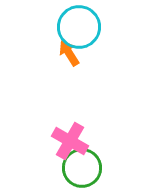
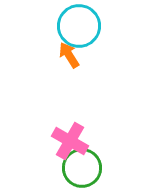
cyan circle: moved 1 px up
orange arrow: moved 2 px down
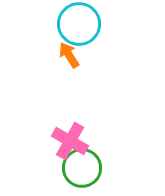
cyan circle: moved 2 px up
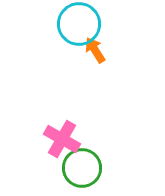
orange arrow: moved 26 px right, 5 px up
pink cross: moved 8 px left, 2 px up
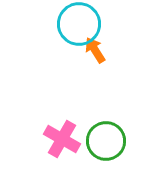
green circle: moved 24 px right, 27 px up
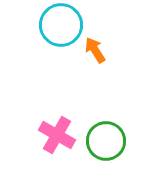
cyan circle: moved 18 px left, 1 px down
pink cross: moved 5 px left, 4 px up
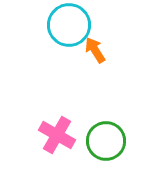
cyan circle: moved 8 px right
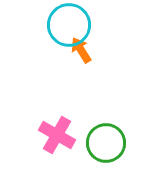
orange arrow: moved 14 px left
green circle: moved 2 px down
